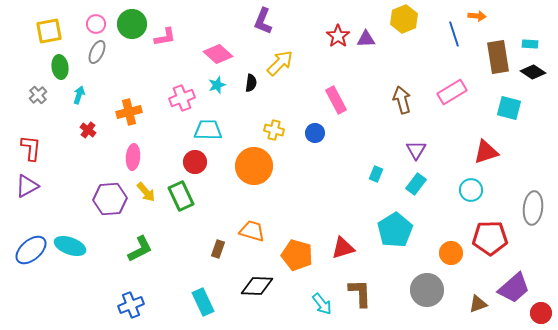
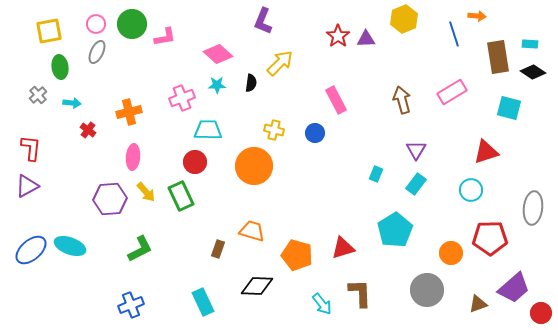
cyan star at (217, 85): rotated 18 degrees clockwise
cyan arrow at (79, 95): moved 7 px left, 8 px down; rotated 78 degrees clockwise
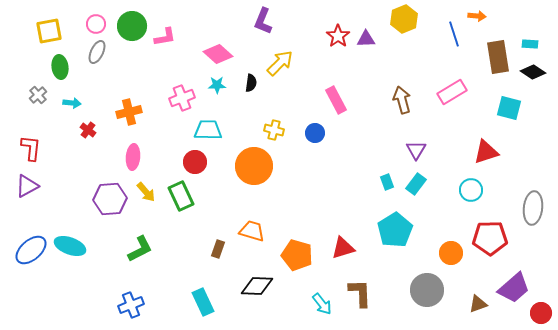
green circle at (132, 24): moved 2 px down
cyan rectangle at (376, 174): moved 11 px right, 8 px down; rotated 42 degrees counterclockwise
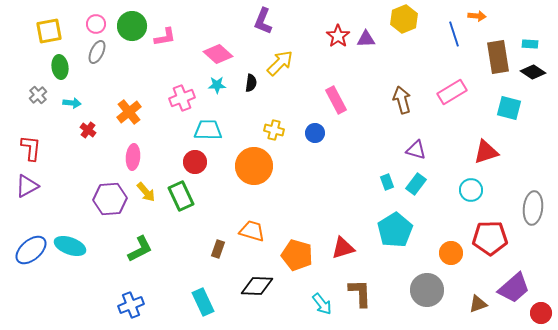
orange cross at (129, 112): rotated 25 degrees counterclockwise
purple triangle at (416, 150): rotated 45 degrees counterclockwise
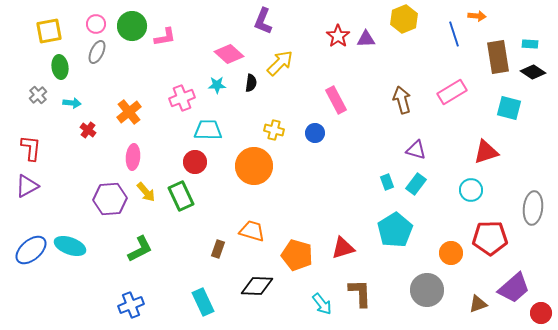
pink diamond at (218, 54): moved 11 px right
